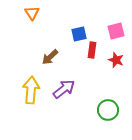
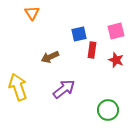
brown arrow: rotated 18 degrees clockwise
yellow arrow: moved 13 px left, 3 px up; rotated 24 degrees counterclockwise
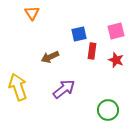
red rectangle: moved 1 px down
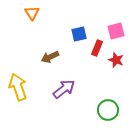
red rectangle: moved 5 px right, 3 px up; rotated 14 degrees clockwise
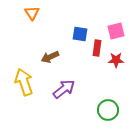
blue square: moved 1 px right; rotated 21 degrees clockwise
red rectangle: rotated 14 degrees counterclockwise
red star: rotated 21 degrees counterclockwise
yellow arrow: moved 6 px right, 5 px up
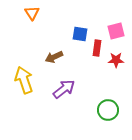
brown arrow: moved 4 px right
yellow arrow: moved 2 px up
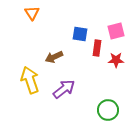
yellow arrow: moved 6 px right
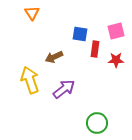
red rectangle: moved 2 px left, 1 px down
green circle: moved 11 px left, 13 px down
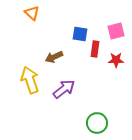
orange triangle: rotated 14 degrees counterclockwise
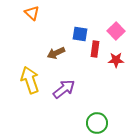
pink square: rotated 30 degrees counterclockwise
brown arrow: moved 2 px right, 4 px up
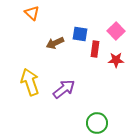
brown arrow: moved 1 px left, 10 px up
yellow arrow: moved 2 px down
